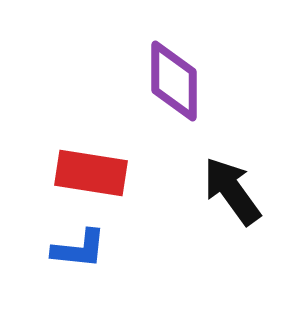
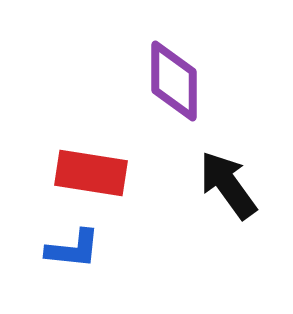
black arrow: moved 4 px left, 6 px up
blue L-shape: moved 6 px left
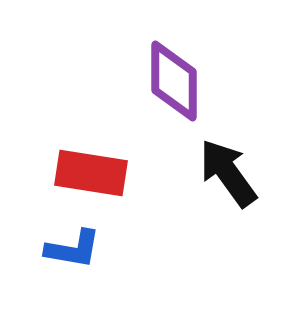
black arrow: moved 12 px up
blue L-shape: rotated 4 degrees clockwise
